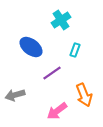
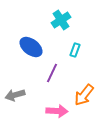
purple line: rotated 30 degrees counterclockwise
orange arrow: rotated 60 degrees clockwise
pink arrow: rotated 140 degrees counterclockwise
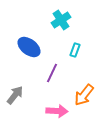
blue ellipse: moved 2 px left
gray arrow: rotated 144 degrees clockwise
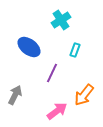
gray arrow: rotated 12 degrees counterclockwise
pink arrow: rotated 40 degrees counterclockwise
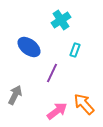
orange arrow: moved 9 px down; rotated 100 degrees clockwise
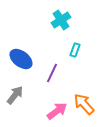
blue ellipse: moved 8 px left, 12 px down
gray arrow: rotated 12 degrees clockwise
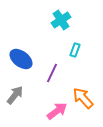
orange arrow: moved 1 px left, 6 px up
